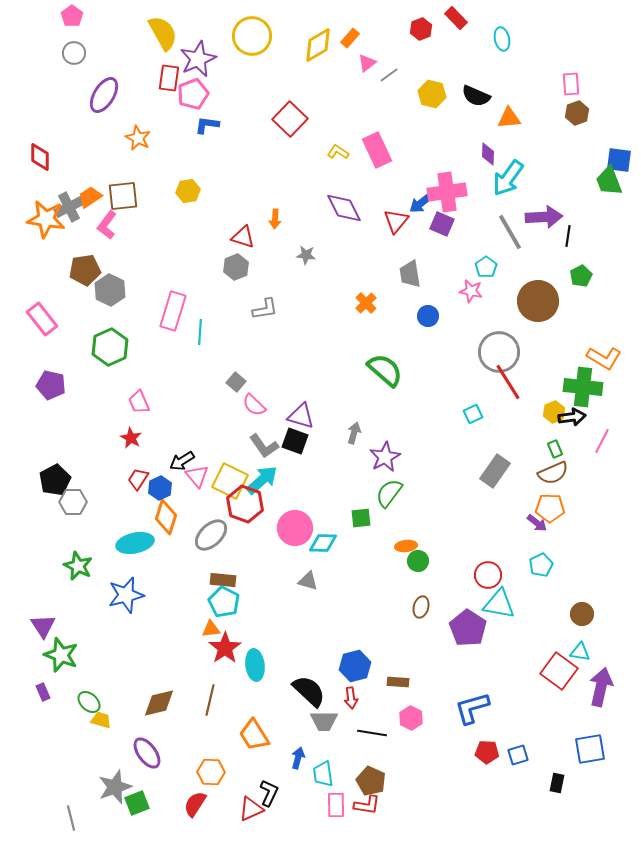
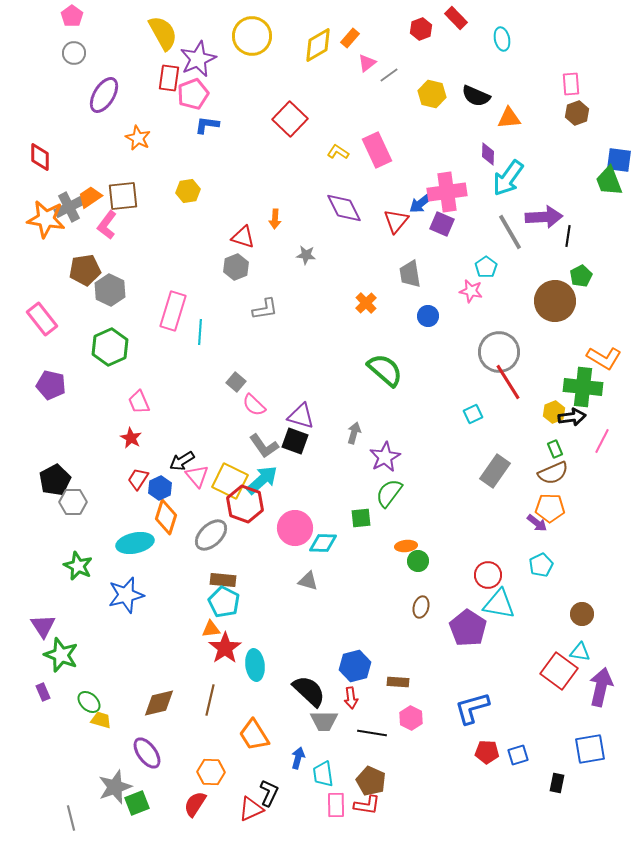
brown circle at (538, 301): moved 17 px right
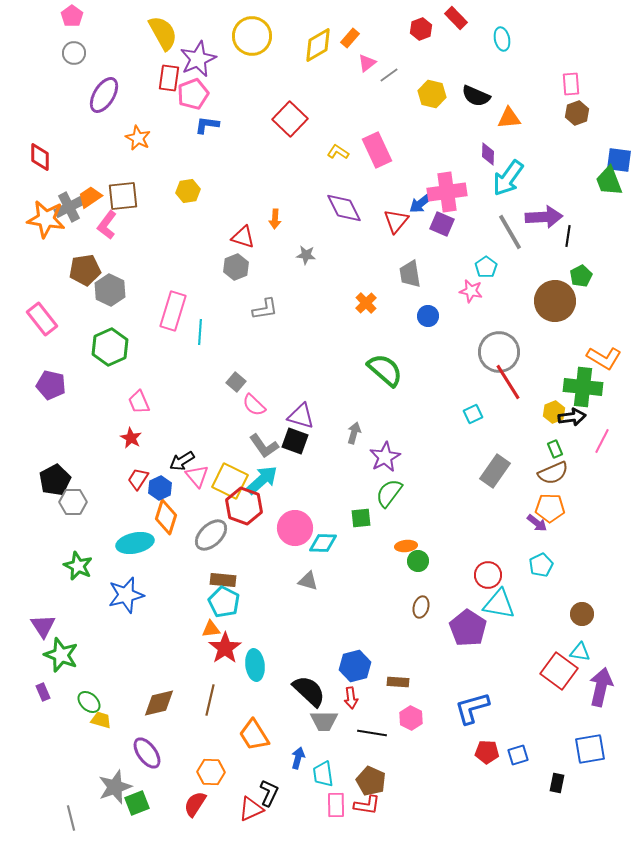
red hexagon at (245, 504): moved 1 px left, 2 px down
